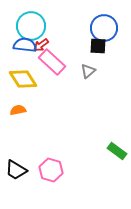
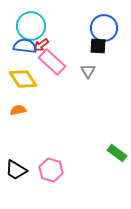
blue semicircle: moved 1 px down
gray triangle: rotated 21 degrees counterclockwise
green rectangle: moved 2 px down
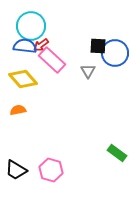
blue circle: moved 11 px right, 25 px down
pink rectangle: moved 2 px up
yellow diamond: rotated 8 degrees counterclockwise
